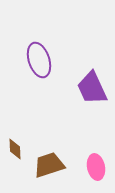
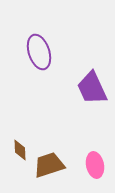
purple ellipse: moved 8 px up
brown diamond: moved 5 px right, 1 px down
pink ellipse: moved 1 px left, 2 px up
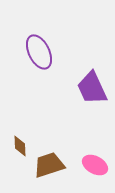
purple ellipse: rotated 8 degrees counterclockwise
brown diamond: moved 4 px up
pink ellipse: rotated 50 degrees counterclockwise
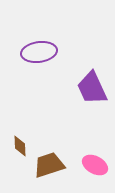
purple ellipse: rotated 72 degrees counterclockwise
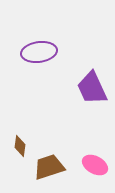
brown diamond: rotated 10 degrees clockwise
brown trapezoid: moved 2 px down
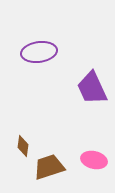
brown diamond: moved 3 px right
pink ellipse: moved 1 px left, 5 px up; rotated 15 degrees counterclockwise
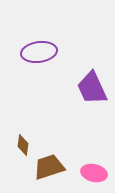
brown diamond: moved 1 px up
pink ellipse: moved 13 px down
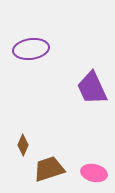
purple ellipse: moved 8 px left, 3 px up
brown diamond: rotated 15 degrees clockwise
brown trapezoid: moved 2 px down
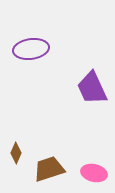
brown diamond: moved 7 px left, 8 px down
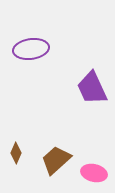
brown trapezoid: moved 7 px right, 9 px up; rotated 24 degrees counterclockwise
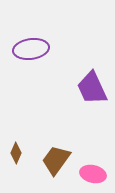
brown trapezoid: rotated 12 degrees counterclockwise
pink ellipse: moved 1 px left, 1 px down
